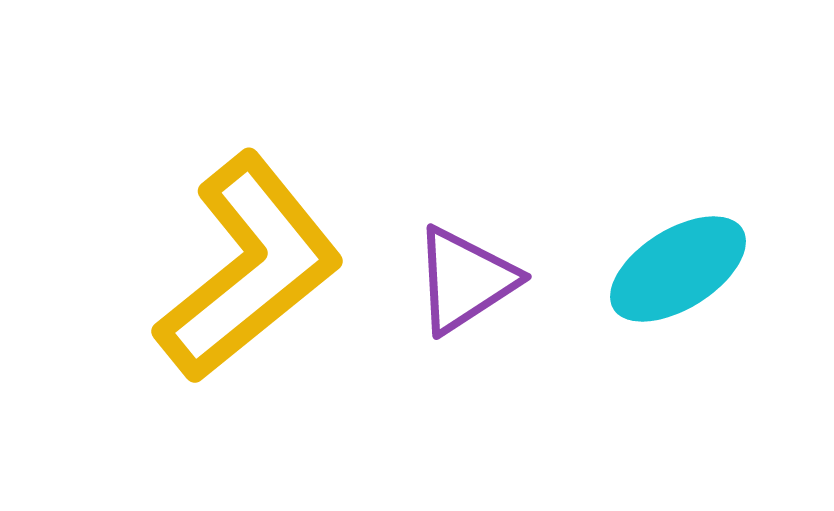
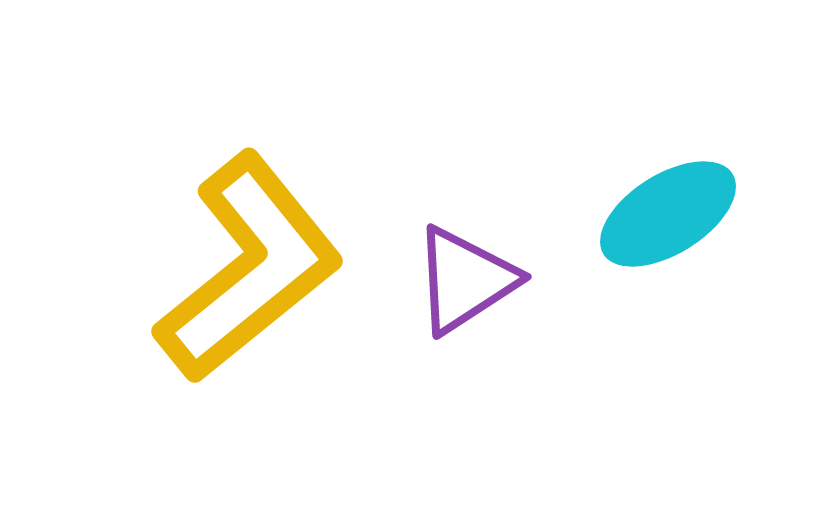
cyan ellipse: moved 10 px left, 55 px up
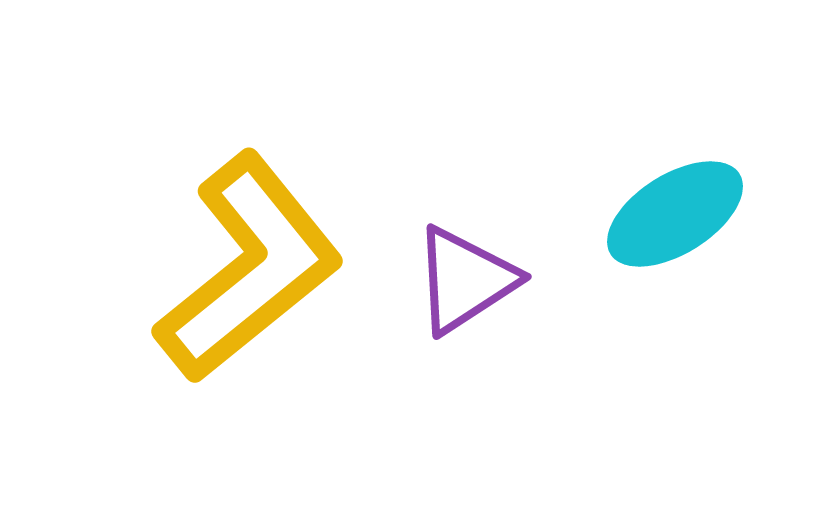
cyan ellipse: moved 7 px right
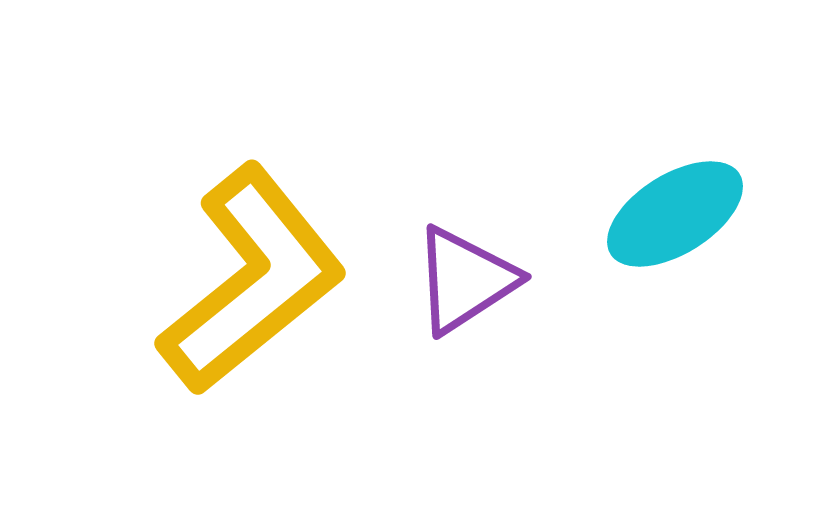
yellow L-shape: moved 3 px right, 12 px down
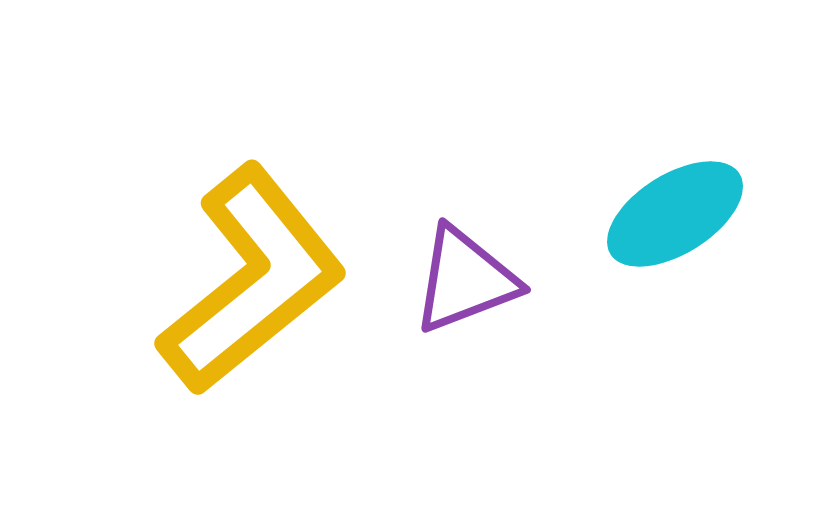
purple triangle: rotated 12 degrees clockwise
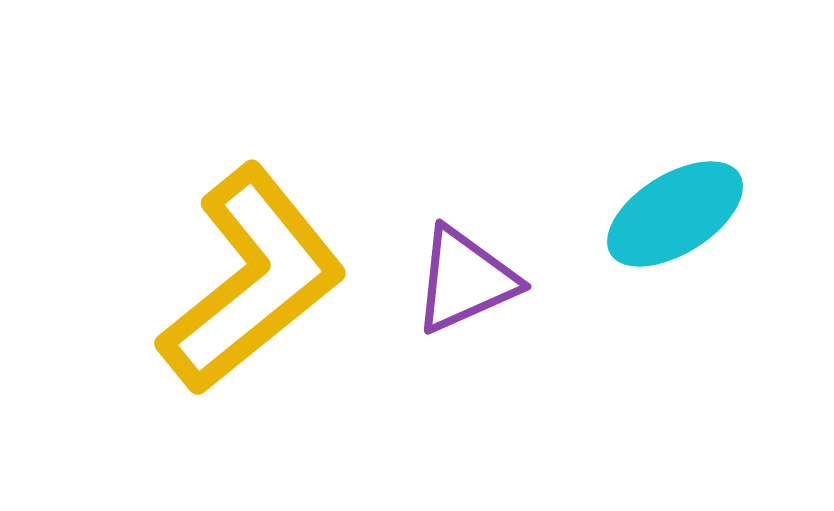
purple triangle: rotated 3 degrees counterclockwise
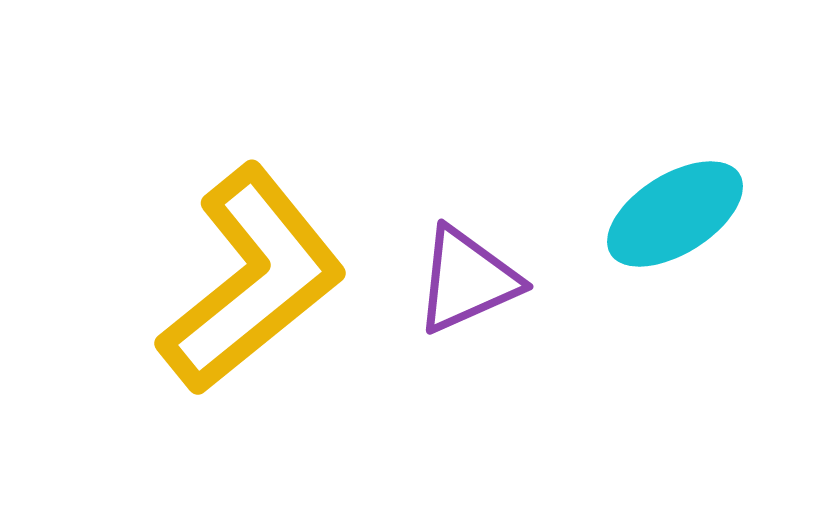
purple triangle: moved 2 px right
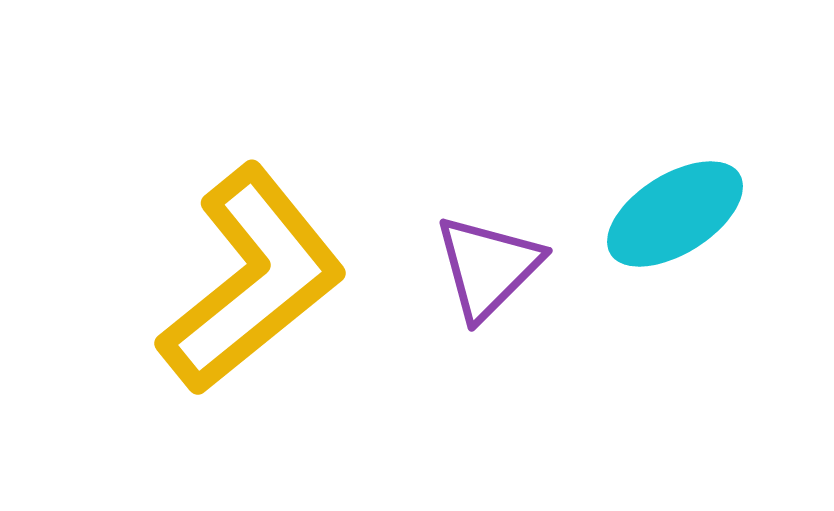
purple triangle: moved 21 px right, 13 px up; rotated 21 degrees counterclockwise
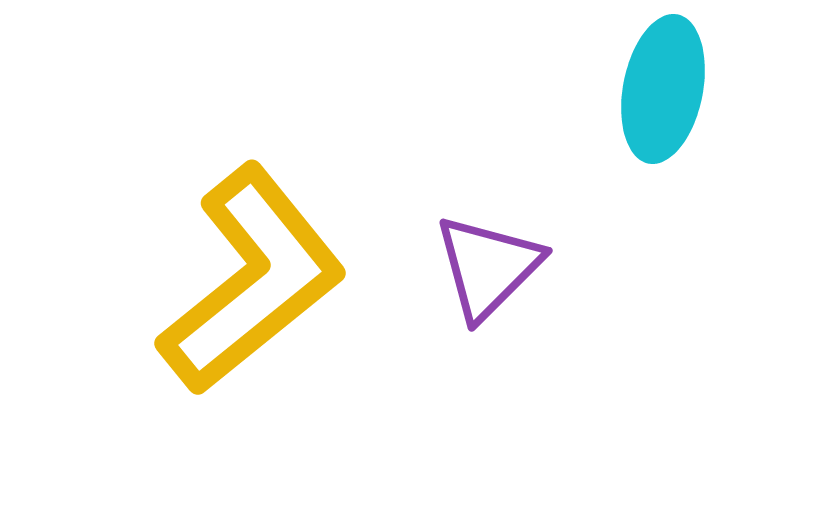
cyan ellipse: moved 12 px left, 125 px up; rotated 47 degrees counterclockwise
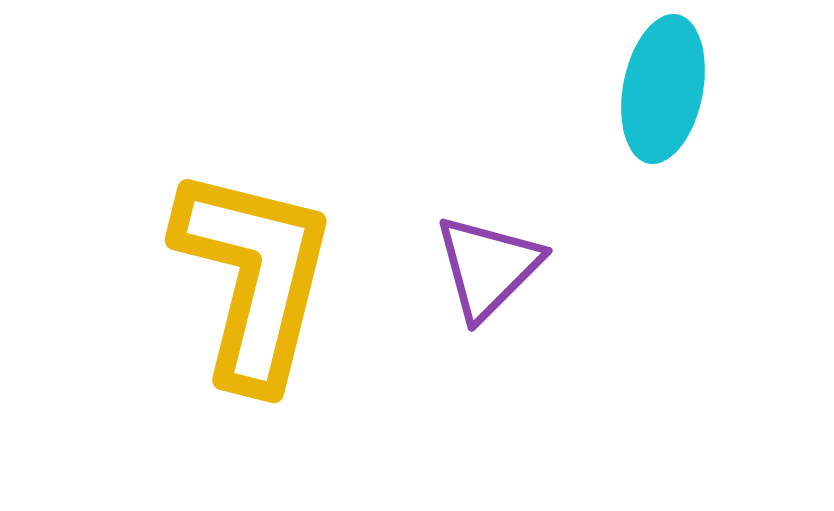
yellow L-shape: moved 2 px right, 3 px up; rotated 37 degrees counterclockwise
